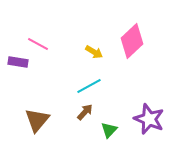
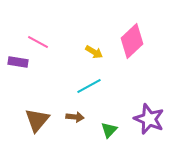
pink line: moved 2 px up
brown arrow: moved 10 px left, 5 px down; rotated 54 degrees clockwise
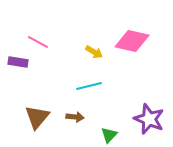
pink diamond: rotated 56 degrees clockwise
cyan line: rotated 15 degrees clockwise
brown triangle: moved 3 px up
green triangle: moved 5 px down
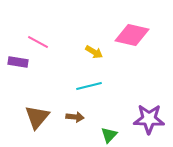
pink diamond: moved 6 px up
purple star: rotated 20 degrees counterclockwise
